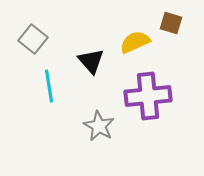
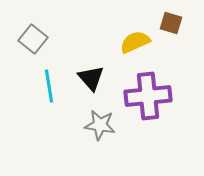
black triangle: moved 17 px down
gray star: moved 1 px right, 1 px up; rotated 20 degrees counterclockwise
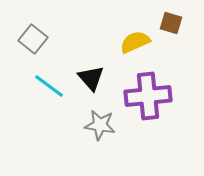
cyan line: rotated 44 degrees counterclockwise
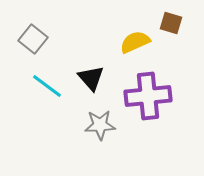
cyan line: moved 2 px left
gray star: rotated 12 degrees counterclockwise
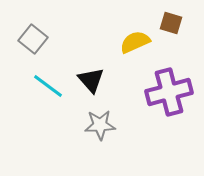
black triangle: moved 2 px down
cyan line: moved 1 px right
purple cross: moved 21 px right, 4 px up; rotated 9 degrees counterclockwise
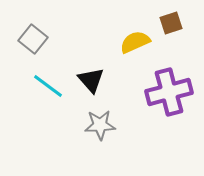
brown square: rotated 35 degrees counterclockwise
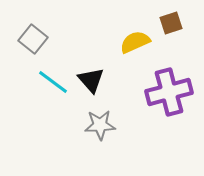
cyan line: moved 5 px right, 4 px up
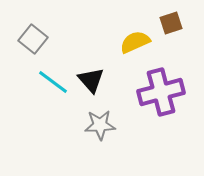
purple cross: moved 8 px left
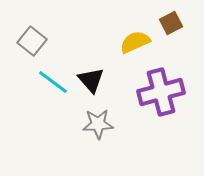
brown square: rotated 10 degrees counterclockwise
gray square: moved 1 px left, 2 px down
gray star: moved 2 px left, 1 px up
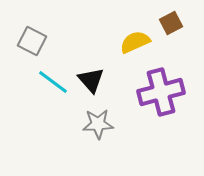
gray square: rotated 12 degrees counterclockwise
